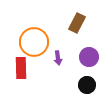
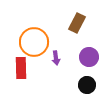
purple arrow: moved 2 px left
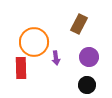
brown rectangle: moved 2 px right, 1 px down
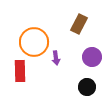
purple circle: moved 3 px right
red rectangle: moved 1 px left, 3 px down
black circle: moved 2 px down
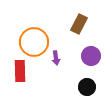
purple circle: moved 1 px left, 1 px up
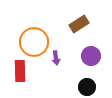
brown rectangle: rotated 30 degrees clockwise
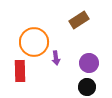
brown rectangle: moved 4 px up
purple circle: moved 2 px left, 7 px down
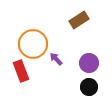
orange circle: moved 1 px left, 2 px down
purple arrow: moved 1 px down; rotated 144 degrees clockwise
red rectangle: moved 1 px right; rotated 20 degrees counterclockwise
black circle: moved 2 px right
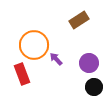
orange circle: moved 1 px right, 1 px down
red rectangle: moved 1 px right, 3 px down
black circle: moved 5 px right
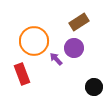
brown rectangle: moved 2 px down
orange circle: moved 4 px up
purple circle: moved 15 px left, 15 px up
